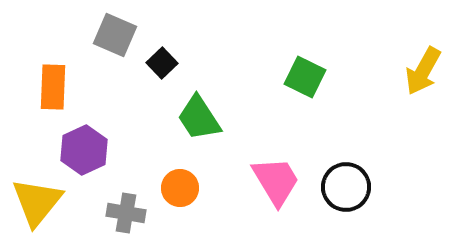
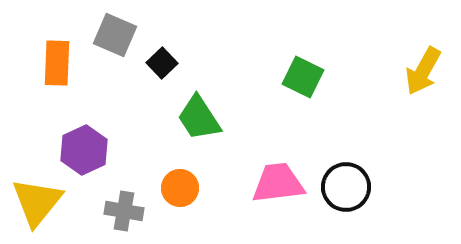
green square: moved 2 px left
orange rectangle: moved 4 px right, 24 px up
pink trapezoid: moved 2 px right, 2 px down; rotated 66 degrees counterclockwise
gray cross: moved 2 px left, 2 px up
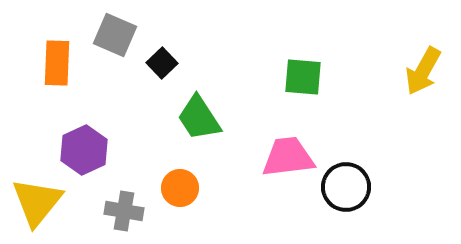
green square: rotated 21 degrees counterclockwise
pink trapezoid: moved 10 px right, 26 px up
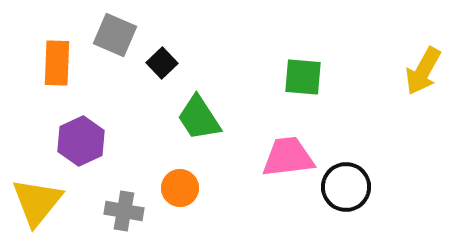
purple hexagon: moved 3 px left, 9 px up
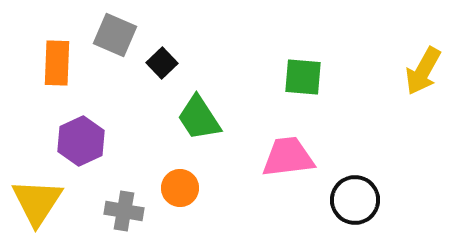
black circle: moved 9 px right, 13 px down
yellow triangle: rotated 6 degrees counterclockwise
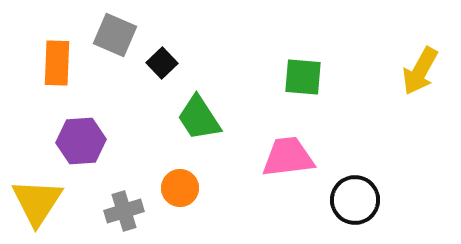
yellow arrow: moved 3 px left
purple hexagon: rotated 21 degrees clockwise
gray cross: rotated 27 degrees counterclockwise
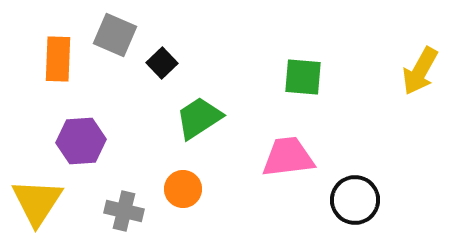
orange rectangle: moved 1 px right, 4 px up
green trapezoid: rotated 90 degrees clockwise
orange circle: moved 3 px right, 1 px down
gray cross: rotated 30 degrees clockwise
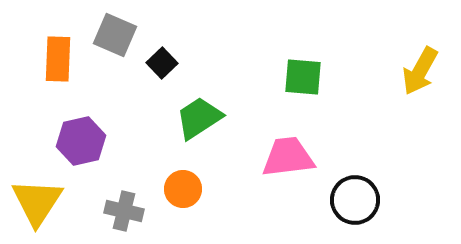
purple hexagon: rotated 9 degrees counterclockwise
